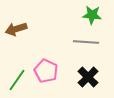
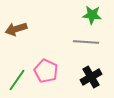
black cross: moved 3 px right; rotated 15 degrees clockwise
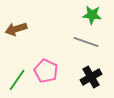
gray line: rotated 15 degrees clockwise
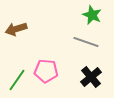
green star: rotated 18 degrees clockwise
pink pentagon: rotated 20 degrees counterclockwise
black cross: rotated 10 degrees counterclockwise
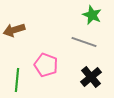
brown arrow: moved 2 px left, 1 px down
gray line: moved 2 px left
pink pentagon: moved 6 px up; rotated 15 degrees clockwise
green line: rotated 30 degrees counterclockwise
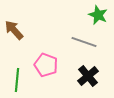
green star: moved 6 px right
brown arrow: rotated 65 degrees clockwise
black cross: moved 3 px left, 1 px up
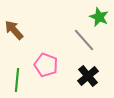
green star: moved 1 px right, 2 px down
gray line: moved 2 px up; rotated 30 degrees clockwise
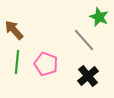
pink pentagon: moved 1 px up
green line: moved 18 px up
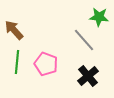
green star: rotated 18 degrees counterclockwise
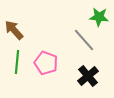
pink pentagon: moved 1 px up
